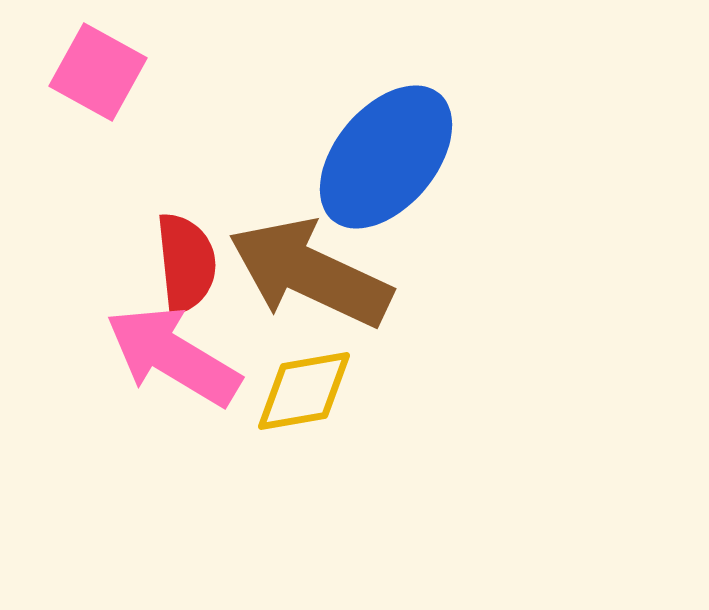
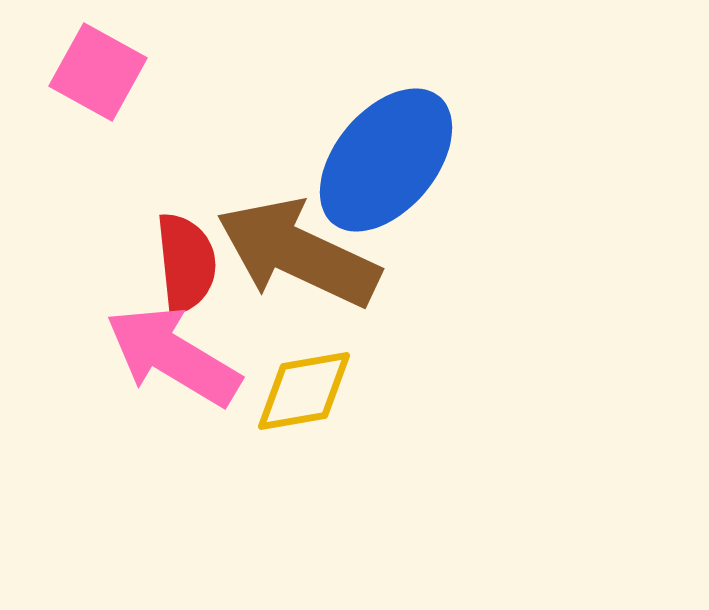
blue ellipse: moved 3 px down
brown arrow: moved 12 px left, 20 px up
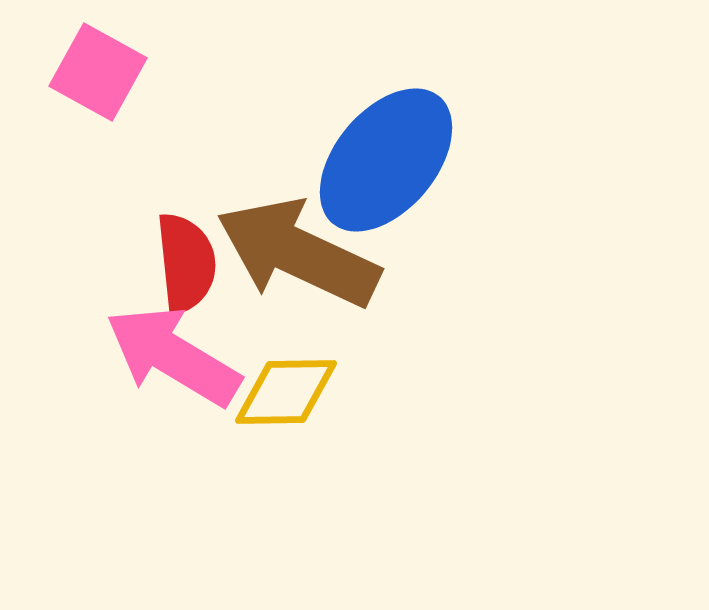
yellow diamond: moved 18 px left, 1 px down; rotated 9 degrees clockwise
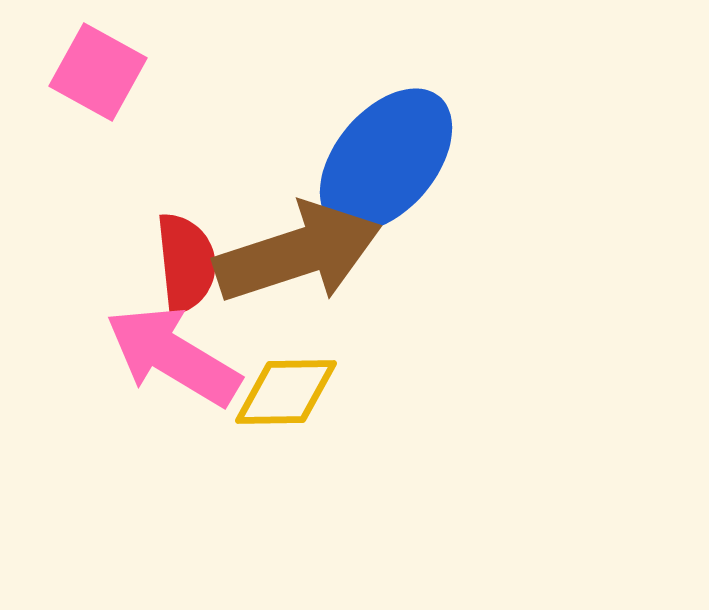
brown arrow: rotated 137 degrees clockwise
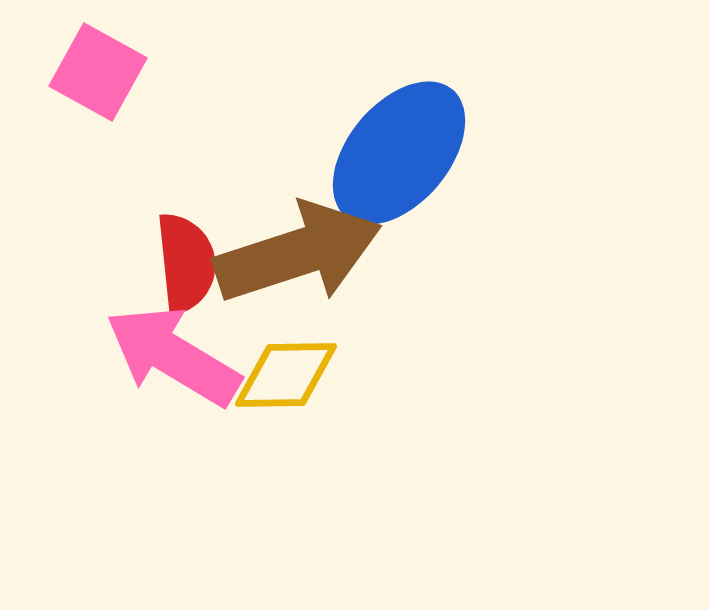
blue ellipse: moved 13 px right, 7 px up
yellow diamond: moved 17 px up
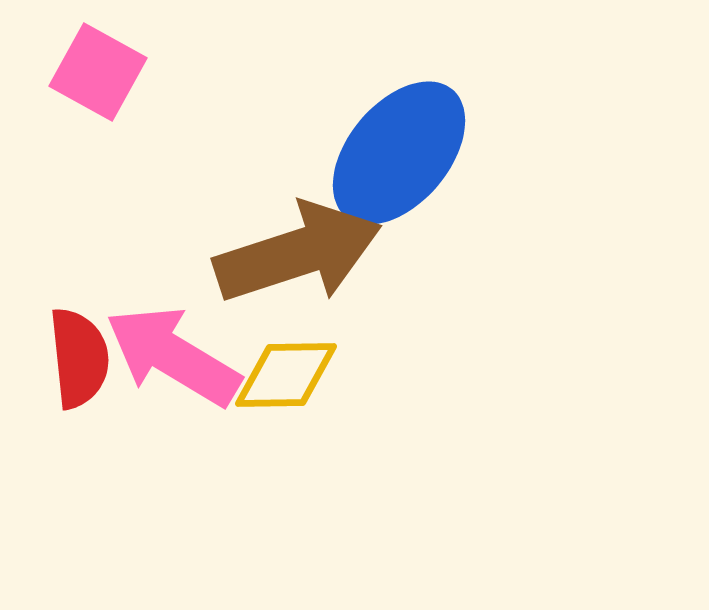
red semicircle: moved 107 px left, 95 px down
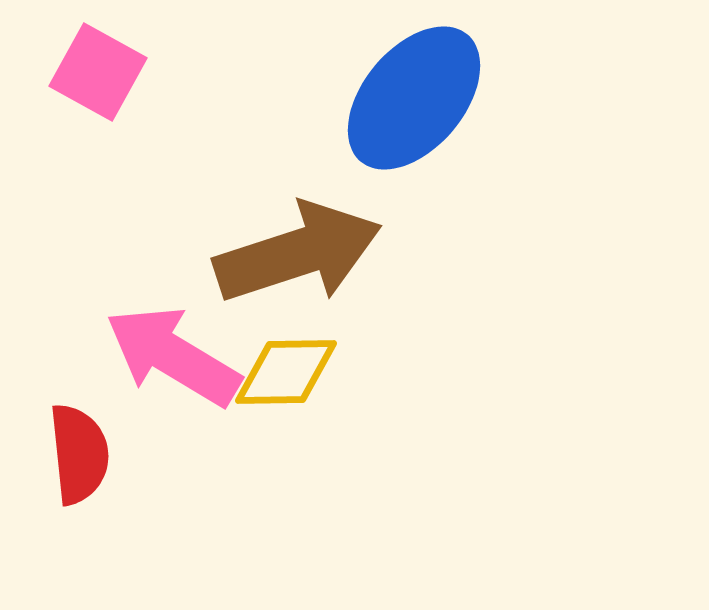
blue ellipse: moved 15 px right, 55 px up
red semicircle: moved 96 px down
yellow diamond: moved 3 px up
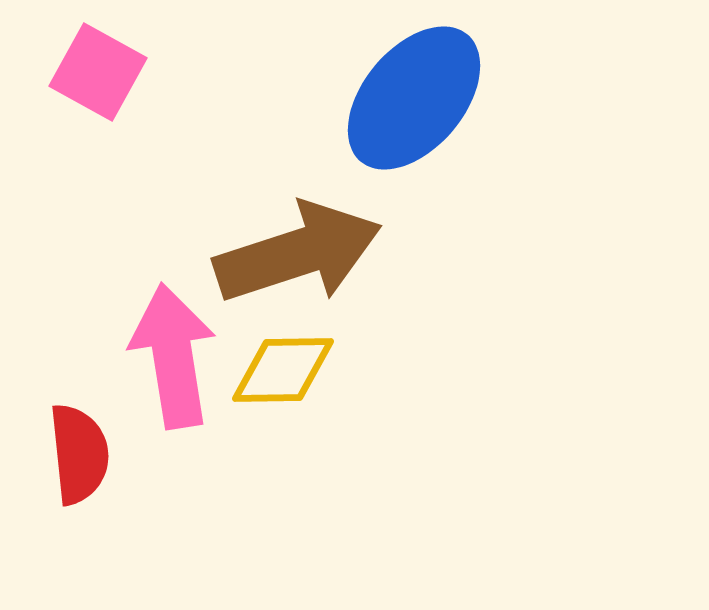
pink arrow: rotated 50 degrees clockwise
yellow diamond: moved 3 px left, 2 px up
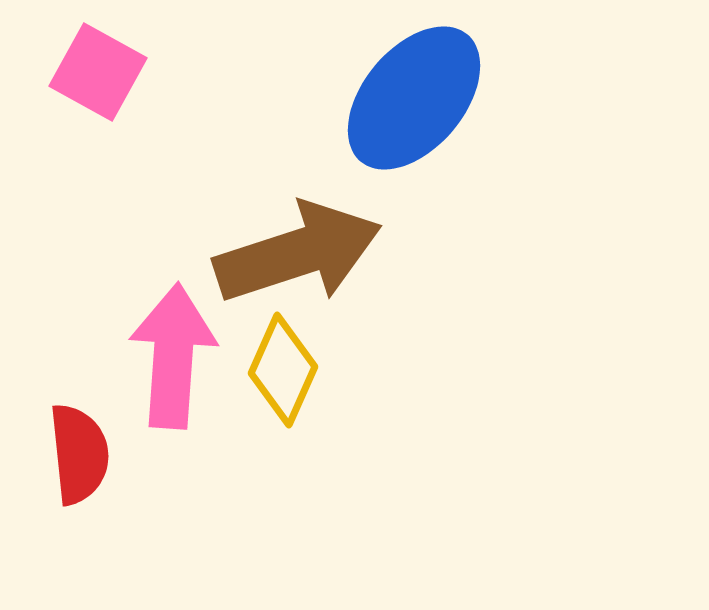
pink arrow: rotated 13 degrees clockwise
yellow diamond: rotated 65 degrees counterclockwise
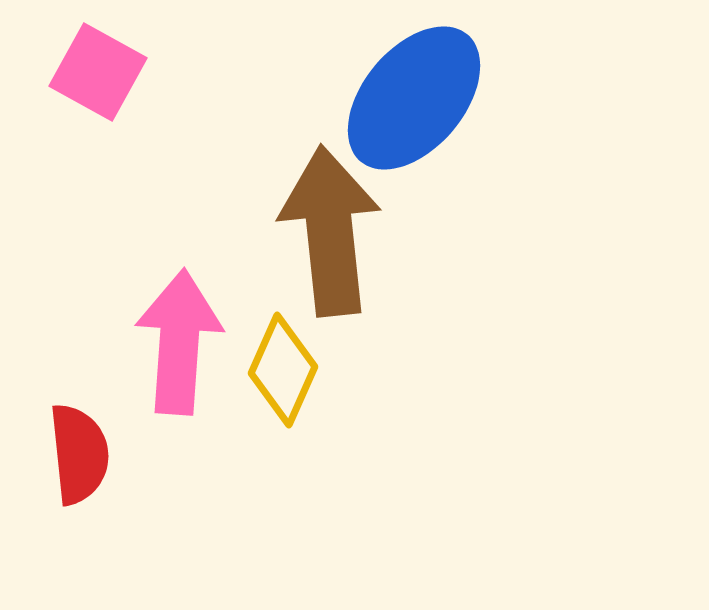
brown arrow: moved 32 px right, 22 px up; rotated 78 degrees counterclockwise
pink arrow: moved 6 px right, 14 px up
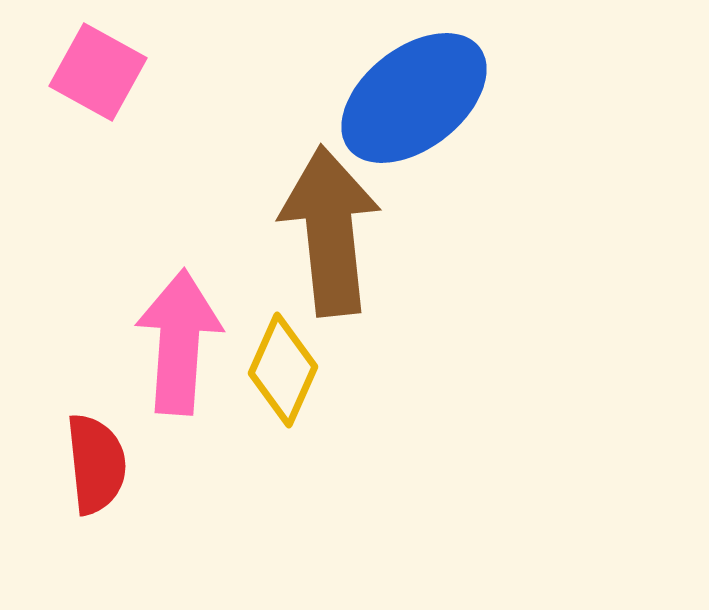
blue ellipse: rotated 12 degrees clockwise
red semicircle: moved 17 px right, 10 px down
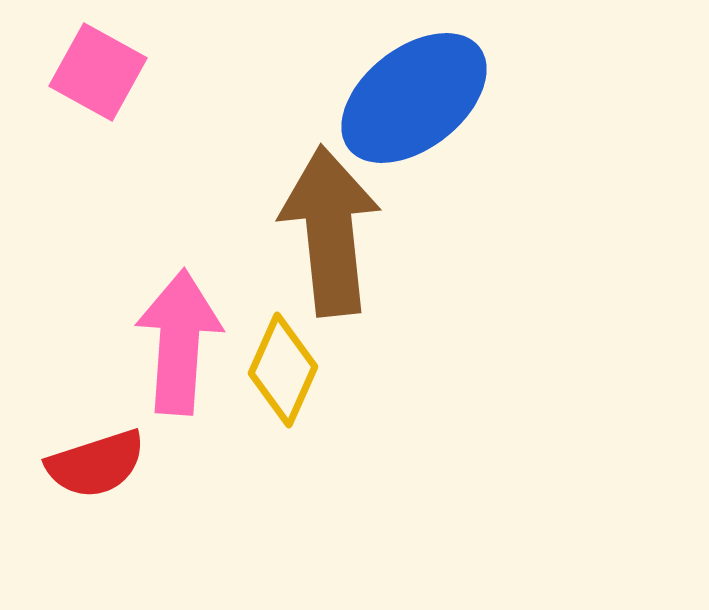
red semicircle: rotated 78 degrees clockwise
